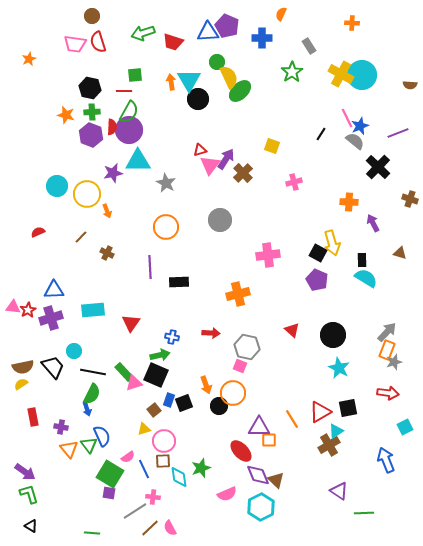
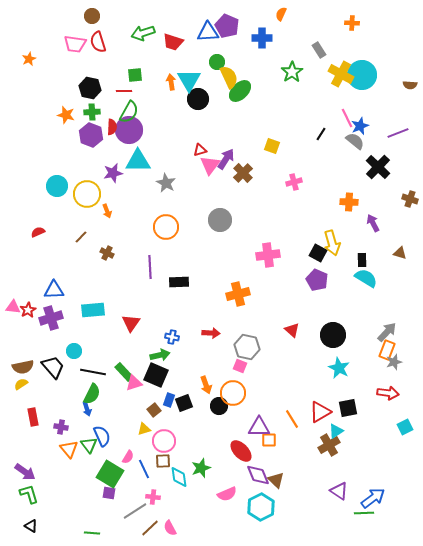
gray rectangle at (309, 46): moved 10 px right, 4 px down
pink semicircle at (128, 457): rotated 24 degrees counterclockwise
blue arrow at (386, 460): moved 13 px left, 38 px down; rotated 75 degrees clockwise
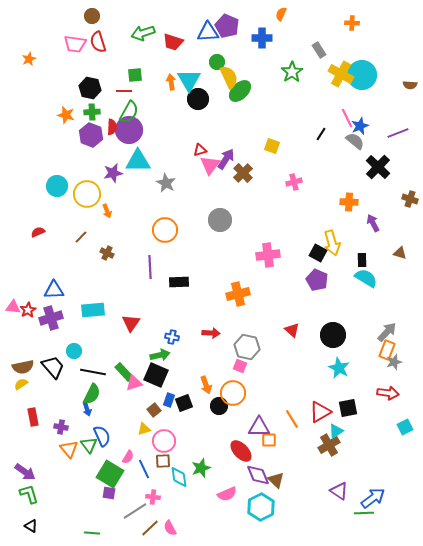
orange circle at (166, 227): moved 1 px left, 3 px down
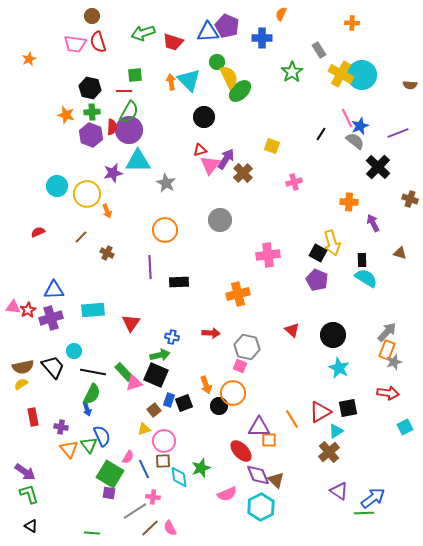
cyan triangle at (189, 80): rotated 15 degrees counterclockwise
black circle at (198, 99): moved 6 px right, 18 px down
brown cross at (329, 445): moved 7 px down; rotated 10 degrees counterclockwise
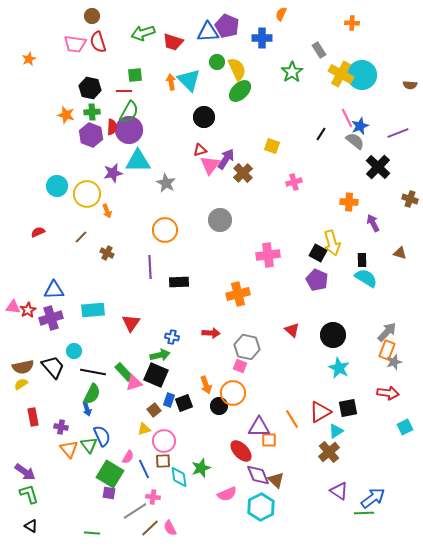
yellow semicircle at (229, 77): moved 8 px right, 8 px up
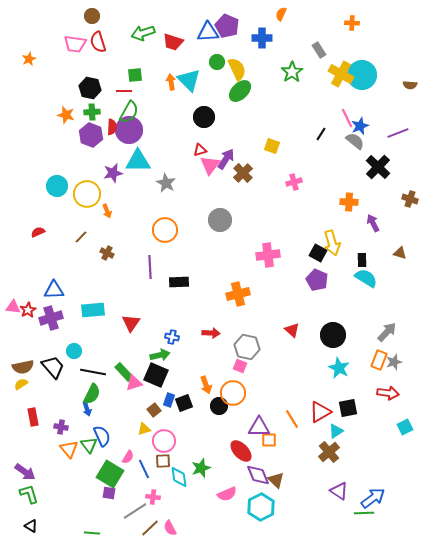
orange rectangle at (387, 350): moved 8 px left, 10 px down
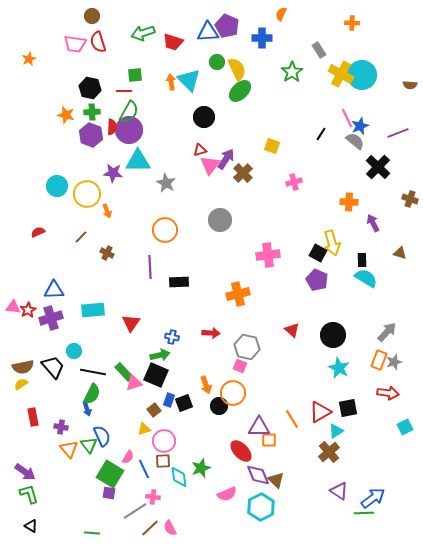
purple star at (113, 173): rotated 18 degrees clockwise
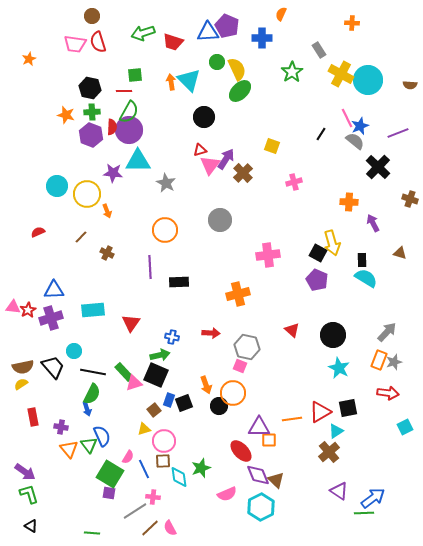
cyan circle at (362, 75): moved 6 px right, 5 px down
orange line at (292, 419): rotated 66 degrees counterclockwise
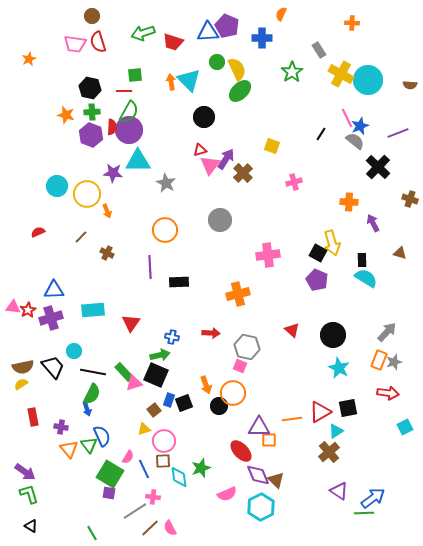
green line at (92, 533): rotated 56 degrees clockwise
